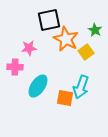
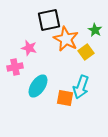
pink star: rotated 21 degrees clockwise
pink cross: rotated 14 degrees counterclockwise
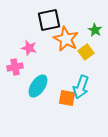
orange square: moved 2 px right
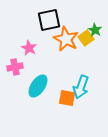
pink star: rotated 14 degrees clockwise
yellow square: moved 14 px up
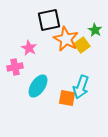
yellow square: moved 4 px left, 7 px down
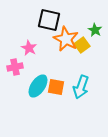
black square: rotated 25 degrees clockwise
orange square: moved 11 px left, 11 px up
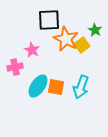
black square: rotated 15 degrees counterclockwise
pink star: moved 3 px right, 2 px down
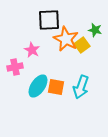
green star: rotated 16 degrees counterclockwise
